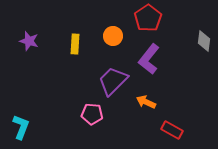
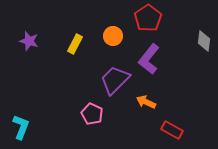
yellow rectangle: rotated 24 degrees clockwise
purple trapezoid: moved 2 px right, 1 px up
pink pentagon: rotated 20 degrees clockwise
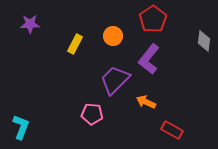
red pentagon: moved 5 px right, 1 px down
purple star: moved 1 px right, 17 px up; rotated 18 degrees counterclockwise
pink pentagon: rotated 20 degrees counterclockwise
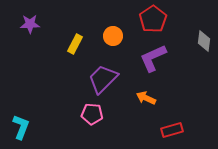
purple L-shape: moved 4 px right, 1 px up; rotated 28 degrees clockwise
purple trapezoid: moved 12 px left, 1 px up
orange arrow: moved 4 px up
red rectangle: rotated 45 degrees counterclockwise
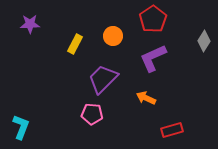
gray diamond: rotated 25 degrees clockwise
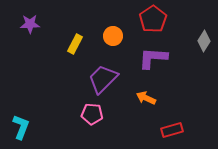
purple L-shape: rotated 28 degrees clockwise
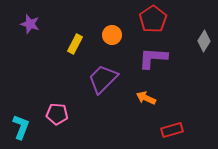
purple star: rotated 18 degrees clockwise
orange circle: moved 1 px left, 1 px up
pink pentagon: moved 35 px left
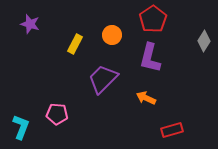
purple L-shape: moved 3 px left; rotated 80 degrees counterclockwise
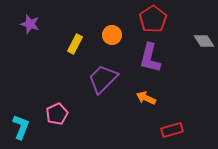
gray diamond: rotated 65 degrees counterclockwise
pink pentagon: rotated 30 degrees counterclockwise
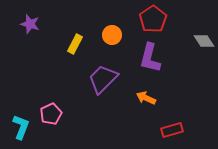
pink pentagon: moved 6 px left
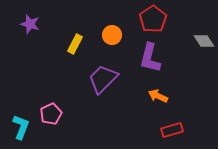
orange arrow: moved 12 px right, 2 px up
